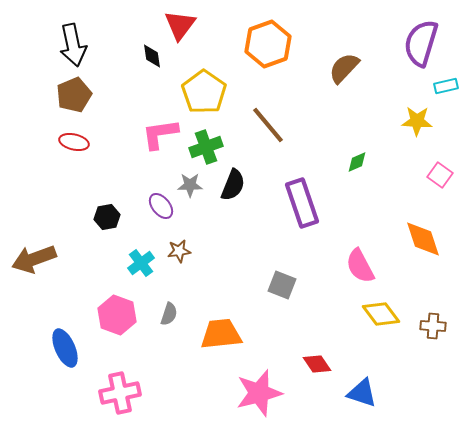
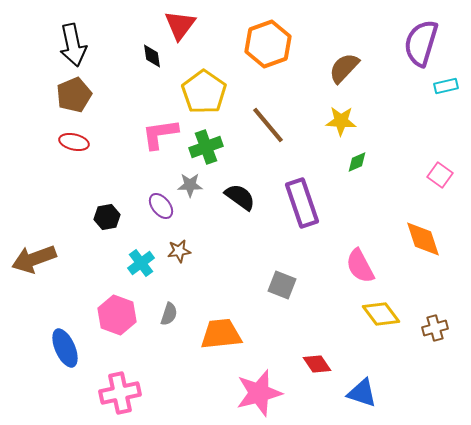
yellow star: moved 76 px left
black semicircle: moved 7 px right, 12 px down; rotated 76 degrees counterclockwise
brown cross: moved 2 px right, 2 px down; rotated 20 degrees counterclockwise
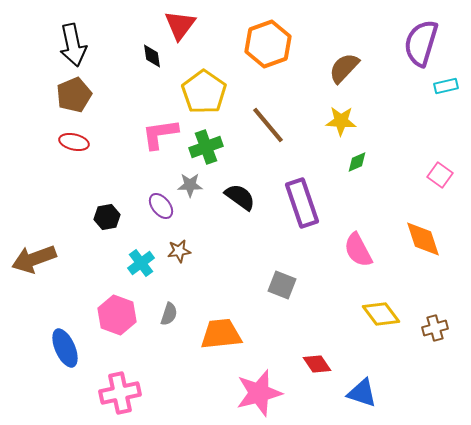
pink semicircle: moved 2 px left, 16 px up
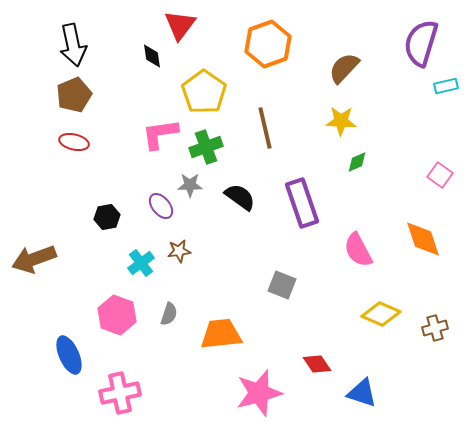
brown line: moved 3 px left, 3 px down; rotated 27 degrees clockwise
yellow diamond: rotated 30 degrees counterclockwise
blue ellipse: moved 4 px right, 7 px down
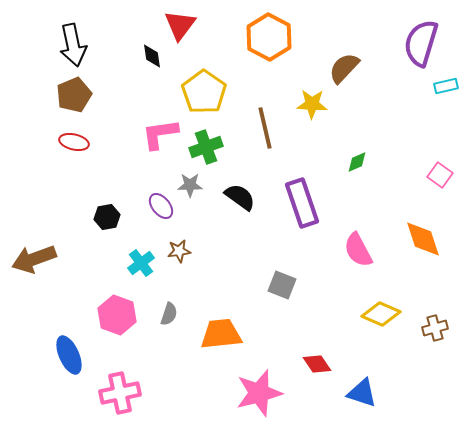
orange hexagon: moved 1 px right, 7 px up; rotated 12 degrees counterclockwise
yellow star: moved 29 px left, 17 px up
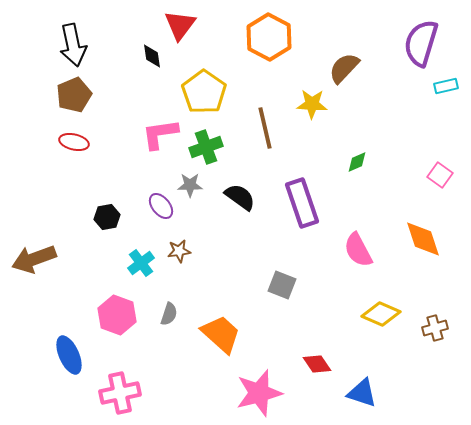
orange trapezoid: rotated 48 degrees clockwise
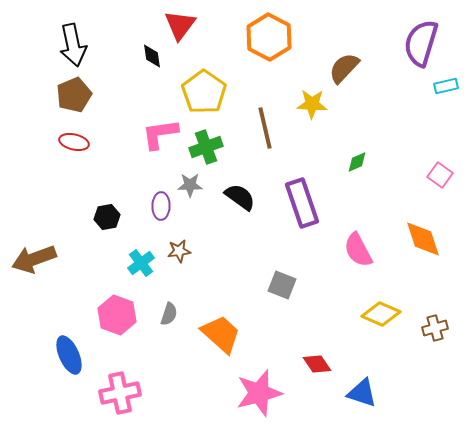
purple ellipse: rotated 40 degrees clockwise
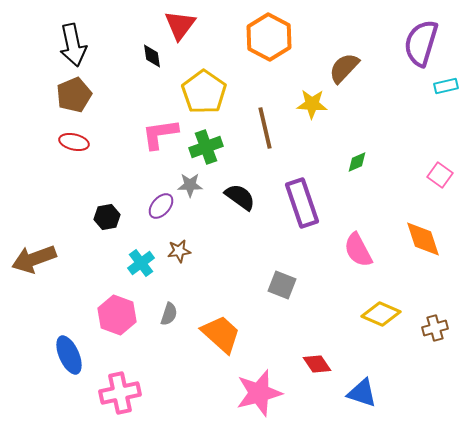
purple ellipse: rotated 40 degrees clockwise
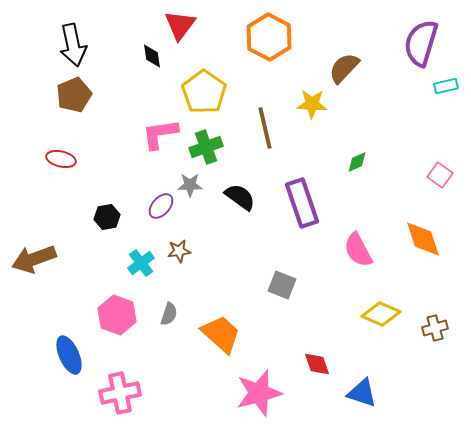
red ellipse: moved 13 px left, 17 px down
red diamond: rotated 16 degrees clockwise
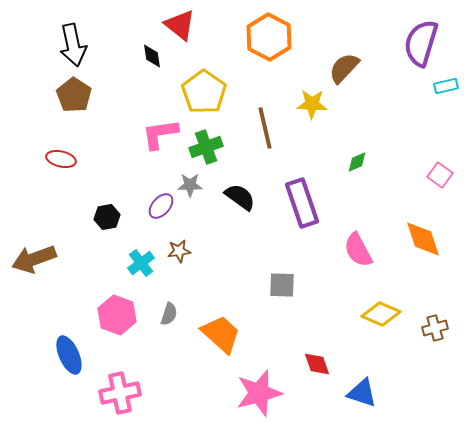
red triangle: rotated 28 degrees counterclockwise
brown pentagon: rotated 16 degrees counterclockwise
gray square: rotated 20 degrees counterclockwise
